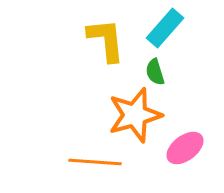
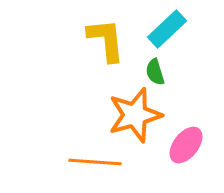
cyan rectangle: moved 2 px right, 1 px down; rotated 6 degrees clockwise
pink ellipse: moved 1 px right, 3 px up; rotated 15 degrees counterclockwise
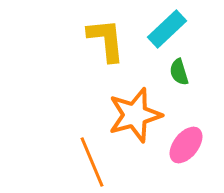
green semicircle: moved 24 px right
orange line: moved 3 px left; rotated 63 degrees clockwise
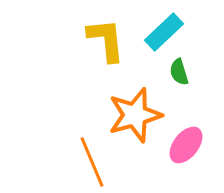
cyan rectangle: moved 3 px left, 3 px down
